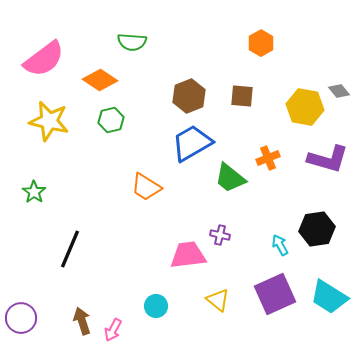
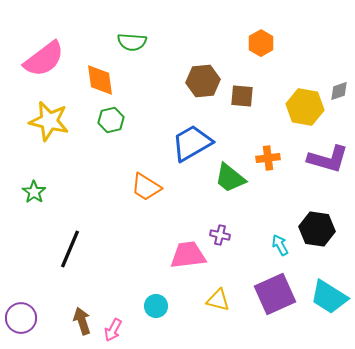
orange diamond: rotated 48 degrees clockwise
gray diamond: rotated 70 degrees counterclockwise
brown hexagon: moved 14 px right, 15 px up; rotated 16 degrees clockwise
orange cross: rotated 15 degrees clockwise
black hexagon: rotated 16 degrees clockwise
yellow triangle: rotated 25 degrees counterclockwise
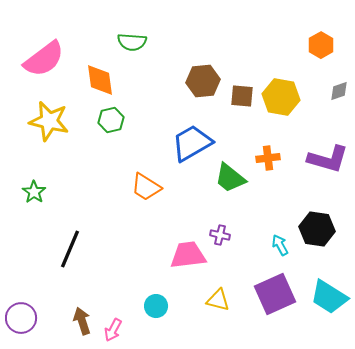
orange hexagon: moved 60 px right, 2 px down
yellow hexagon: moved 24 px left, 10 px up
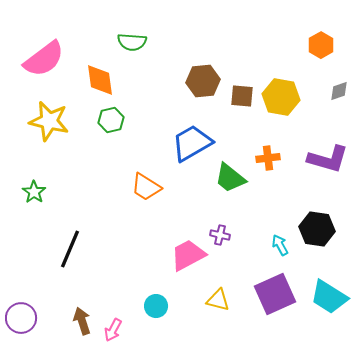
pink trapezoid: rotated 21 degrees counterclockwise
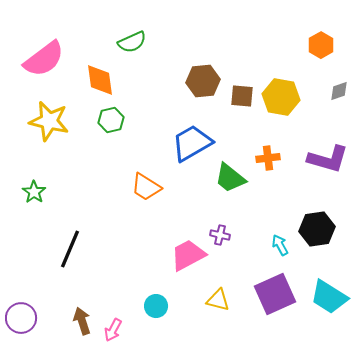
green semicircle: rotated 28 degrees counterclockwise
black hexagon: rotated 16 degrees counterclockwise
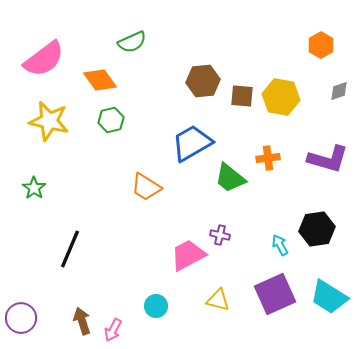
orange diamond: rotated 28 degrees counterclockwise
green star: moved 4 px up
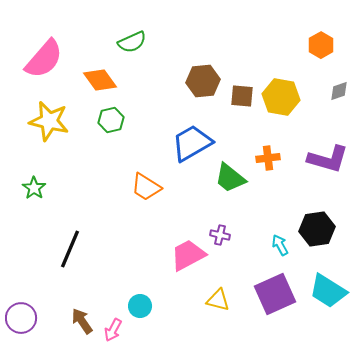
pink semicircle: rotated 12 degrees counterclockwise
cyan trapezoid: moved 1 px left, 6 px up
cyan circle: moved 16 px left
brown arrow: rotated 16 degrees counterclockwise
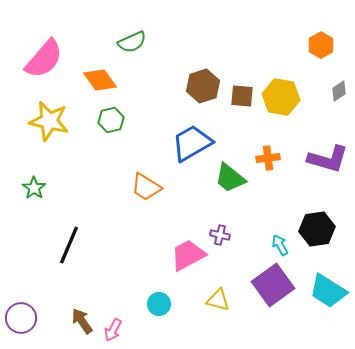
brown hexagon: moved 5 px down; rotated 12 degrees counterclockwise
gray diamond: rotated 15 degrees counterclockwise
black line: moved 1 px left, 4 px up
purple square: moved 2 px left, 9 px up; rotated 12 degrees counterclockwise
cyan circle: moved 19 px right, 2 px up
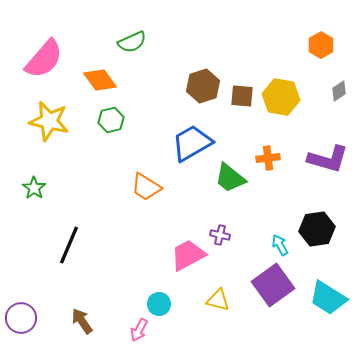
cyan trapezoid: moved 7 px down
pink arrow: moved 26 px right
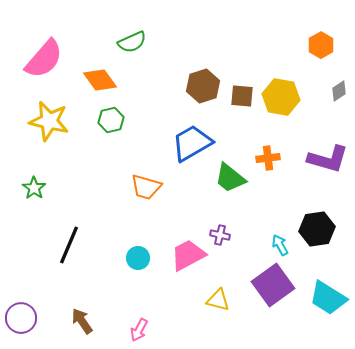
orange trapezoid: rotated 16 degrees counterclockwise
cyan circle: moved 21 px left, 46 px up
